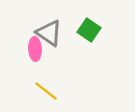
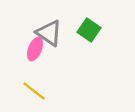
pink ellipse: rotated 25 degrees clockwise
yellow line: moved 12 px left
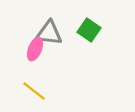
gray triangle: rotated 28 degrees counterclockwise
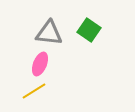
pink ellipse: moved 5 px right, 15 px down
yellow line: rotated 70 degrees counterclockwise
